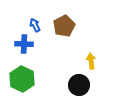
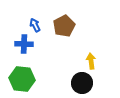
green hexagon: rotated 20 degrees counterclockwise
black circle: moved 3 px right, 2 px up
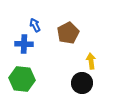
brown pentagon: moved 4 px right, 7 px down
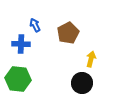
blue cross: moved 3 px left
yellow arrow: moved 2 px up; rotated 21 degrees clockwise
green hexagon: moved 4 px left
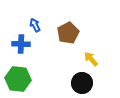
yellow arrow: rotated 56 degrees counterclockwise
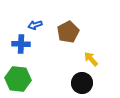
blue arrow: rotated 80 degrees counterclockwise
brown pentagon: moved 1 px up
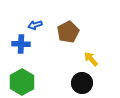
green hexagon: moved 4 px right, 3 px down; rotated 25 degrees clockwise
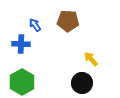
blue arrow: rotated 72 degrees clockwise
brown pentagon: moved 11 px up; rotated 30 degrees clockwise
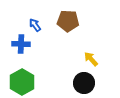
black circle: moved 2 px right
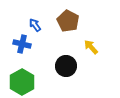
brown pentagon: rotated 25 degrees clockwise
blue cross: moved 1 px right; rotated 12 degrees clockwise
yellow arrow: moved 12 px up
black circle: moved 18 px left, 17 px up
